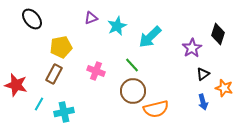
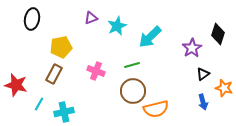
black ellipse: rotated 50 degrees clockwise
green line: rotated 63 degrees counterclockwise
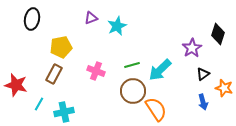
cyan arrow: moved 10 px right, 33 px down
orange semicircle: rotated 110 degrees counterclockwise
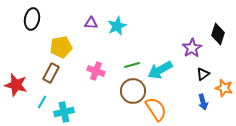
purple triangle: moved 5 px down; rotated 24 degrees clockwise
cyan arrow: rotated 15 degrees clockwise
brown rectangle: moved 3 px left, 1 px up
cyan line: moved 3 px right, 2 px up
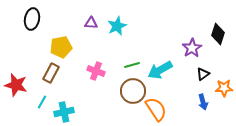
orange star: rotated 18 degrees counterclockwise
